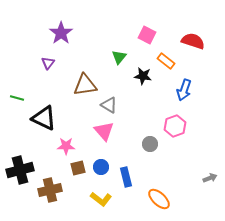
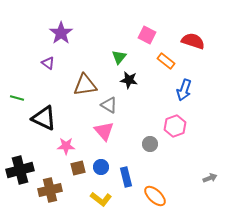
purple triangle: rotated 32 degrees counterclockwise
black star: moved 14 px left, 4 px down
orange ellipse: moved 4 px left, 3 px up
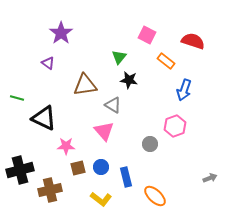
gray triangle: moved 4 px right
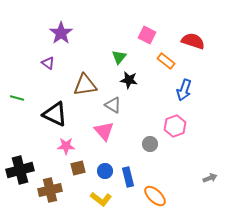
black triangle: moved 11 px right, 4 px up
blue circle: moved 4 px right, 4 px down
blue rectangle: moved 2 px right
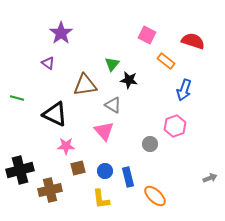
green triangle: moved 7 px left, 7 px down
yellow L-shape: rotated 45 degrees clockwise
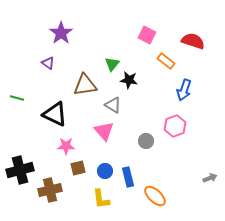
gray circle: moved 4 px left, 3 px up
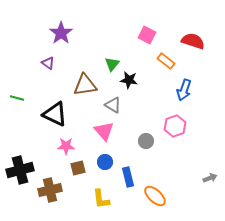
blue circle: moved 9 px up
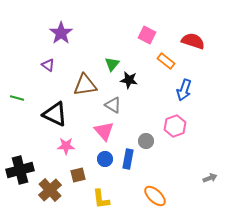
purple triangle: moved 2 px down
blue circle: moved 3 px up
brown square: moved 7 px down
blue rectangle: moved 18 px up; rotated 24 degrees clockwise
brown cross: rotated 30 degrees counterclockwise
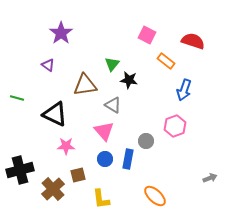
brown cross: moved 3 px right, 1 px up
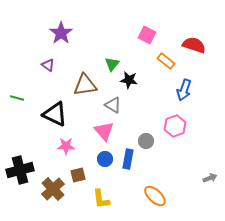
red semicircle: moved 1 px right, 4 px down
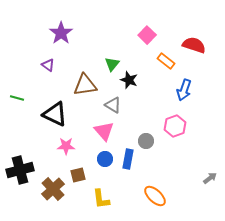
pink square: rotated 18 degrees clockwise
black star: rotated 12 degrees clockwise
gray arrow: rotated 16 degrees counterclockwise
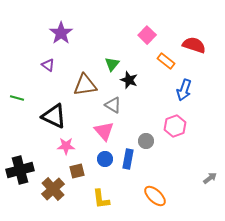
black triangle: moved 1 px left, 2 px down
brown square: moved 1 px left, 4 px up
